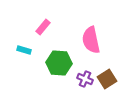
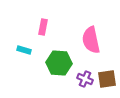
pink rectangle: rotated 28 degrees counterclockwise
brown square: rotated 24 degrees clockwise
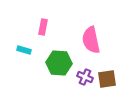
purple cross: moved 2 px up
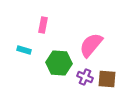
pink rectangle: moved 2 px up
pink semicircle: moved 5 px down; rotated 52 degrees clockwise
brown square: rotated 12 degrees clockwise
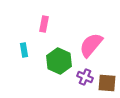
pink rectangle: moved 1 px right, 1 px up
cyan rectangle: rotated 64 degrees clockwise
green hexagon: moved 2 px up; rotated 20 degrees clockwise
brown square: moved 4 px down
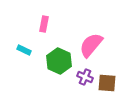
cyan rectangle: rotated 56 degrees counterclockwise
